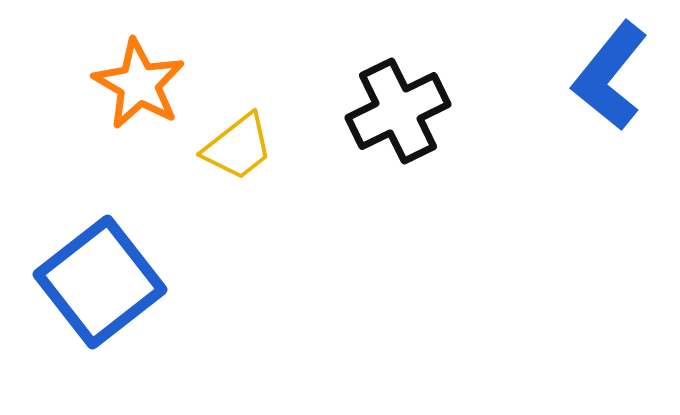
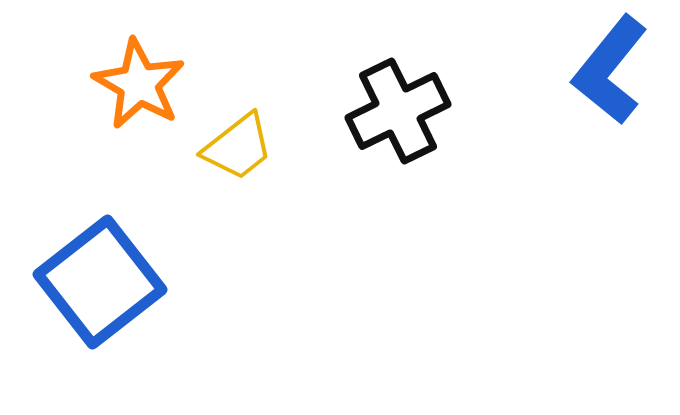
blue L-shape: moved 6 px up
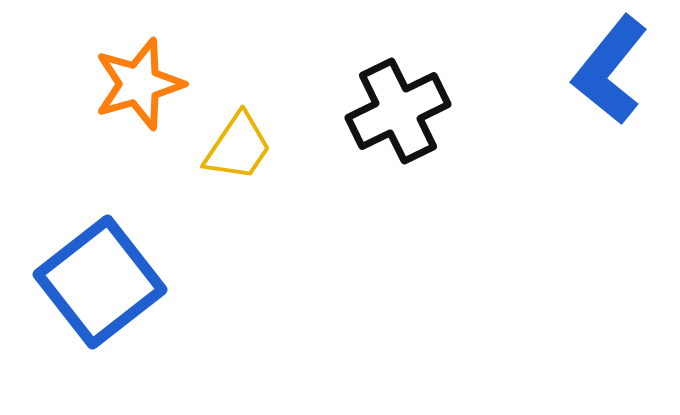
orange star: rotated 26 degrees clockwise
yellow trapezoid: rotated 18 degrees counterclockwise
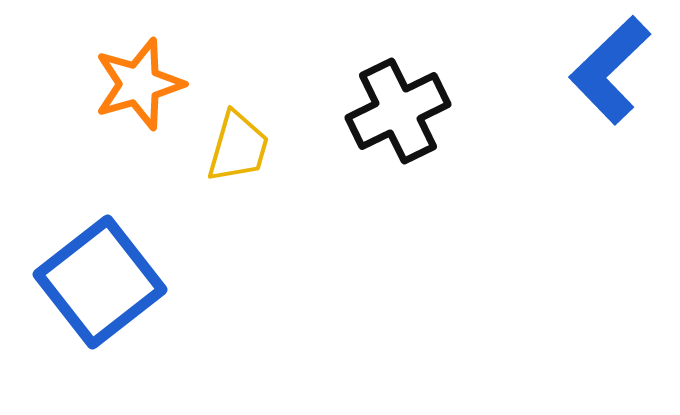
blue L-shape: rotated 7 degrees clockwise
yellow trapezoid: rotated 18 degrees counterclockwise
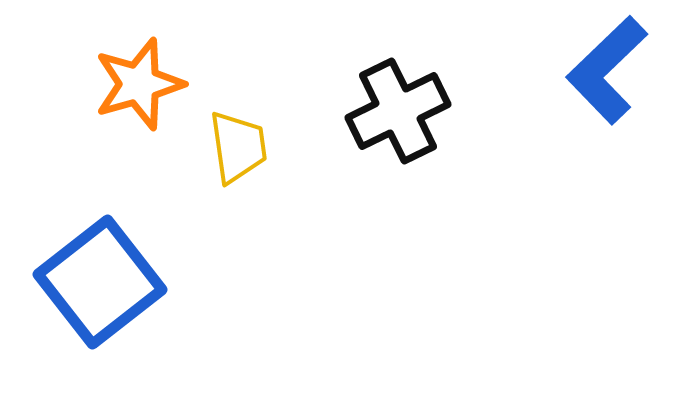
blue L-shape: moved 3 px left
yellow trapezoid: rotated 24 degrees counterclockwise
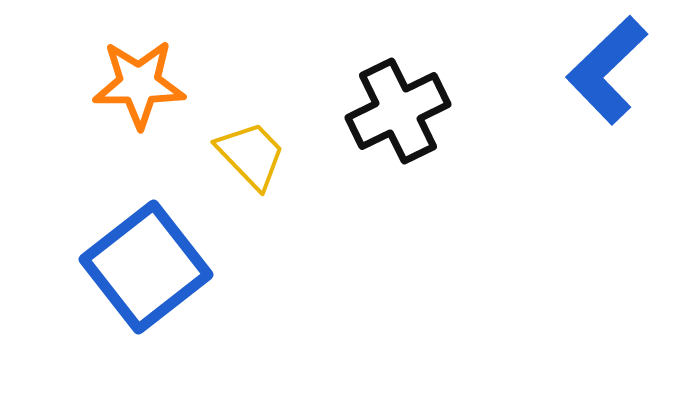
orange star: rotated 16 degrees clockwise
yellow trapezoid: moved 13 px right, 8 px down; rotated 36 degrees counterclockwise
blue square: moved 46 px right, 15 px up
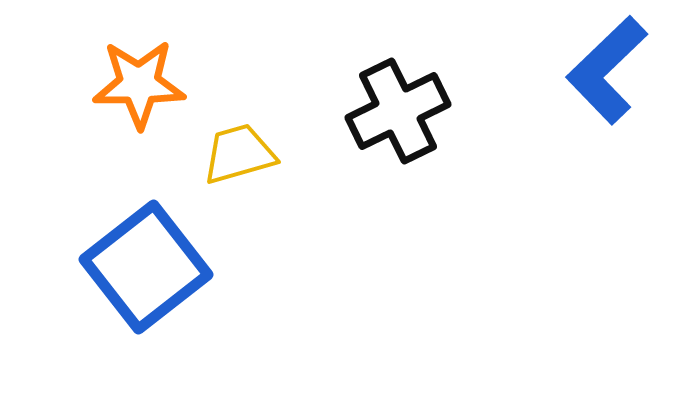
yellow trapezoid: moved 12 px left, 1 px up; rotated 62 degrees counterclockwise
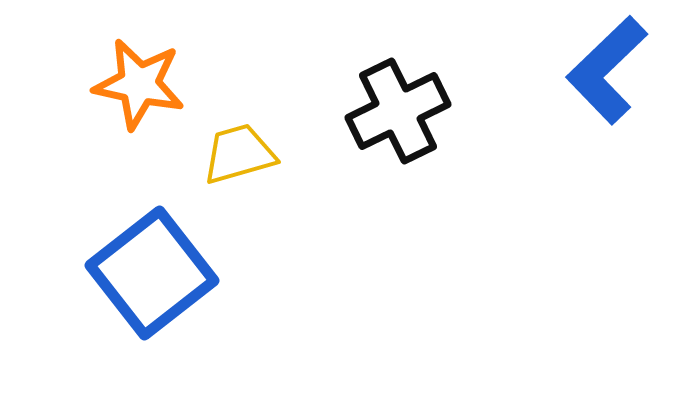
orange star: rotated 12 degrees clockwise
blue square: moved 6 px right, 6 px down
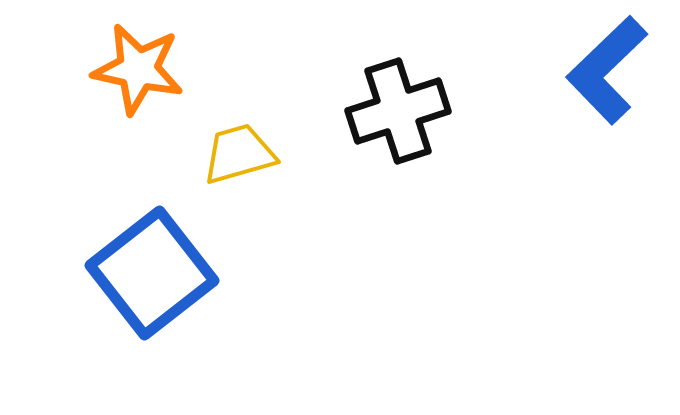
orange star: moved 1 px left, 15 px up
black cross: rotated 8 degrees clockwise
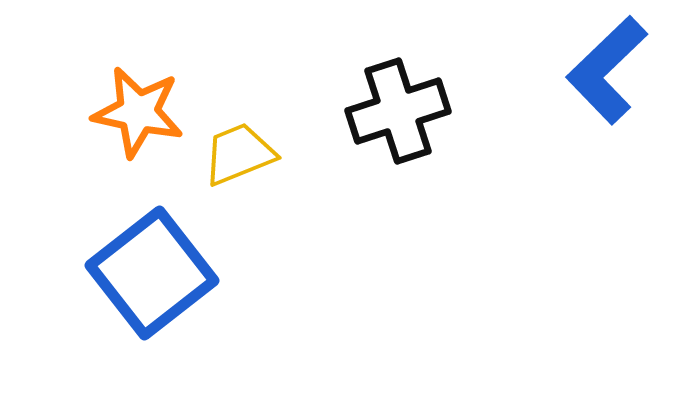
orange star: moved 43 px down
yellow trapezoid: rotated 6 degrees counterclockwise
